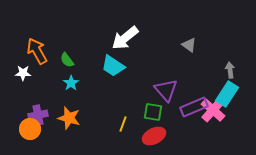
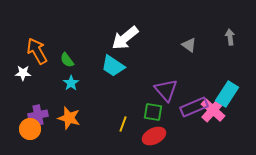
gray arrow: moved 33 px up
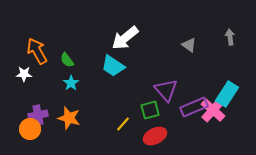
white star: moved 1 px right, 1 px down
green square: moved 3 px left, 2 px up; rotated 24 degrees counterclockwise
yellow line: rotated 21 degrees clockwise
red ellipse: moved 1 px right
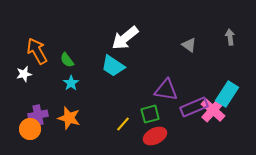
white star: rotated 14 degrees counterclockwise
purple triangle: rotated 40 degrees counterclockwise
green square: moved 4 px down
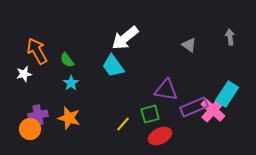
cyan trapezoid: rotated 20 degrees clockwise
red ellipse: moved 5 px right
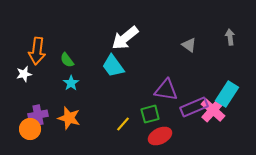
orange arrow: rotated 144 degrees counterclockwise
